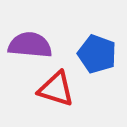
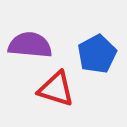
blue pentagon: rotated 24 degrees clockwise
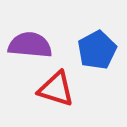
blue pentagon: moved 4 px up
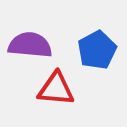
red triangle: rotated 12 degrees counterclockwise
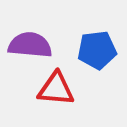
blue pentagon: rotated 21 degrees clockwise
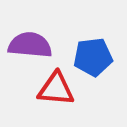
blue pentagon: moved 4 px left, 7 px down
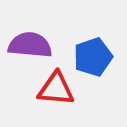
blue pentagon: rotated 12 degrees counterclockwise
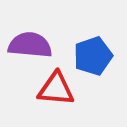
blue pentagon: moved 1 px up
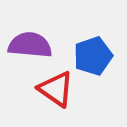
red triangle: rotated 30 degrees clockwise
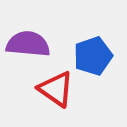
purple semicircle: moved 2 px left, 1 px up
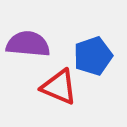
red triangle: moved 3 px right, 2 px up; rotated 12 degrees counterclockwise
